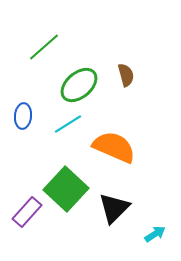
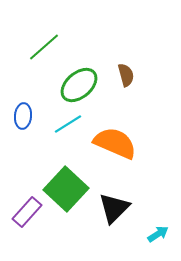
orange semicircle: moved 1 px right, 4 px up
cyan arrow: moved 3 px right
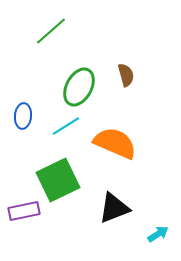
green line: moved 7 px right, 16 px up
green ellipse: moved 2 px down; rotated 21 degrees counterclockwise
cyan line: moved 2 px left, 2 px down
green square: moved 8 px left, 9 px up; rotated 21 degrees clockwise
black triangle: rotated 24 degrees clockwise
purple rectangle: moved 3 px left, 1 px up; rotated 36 degrees clockwise
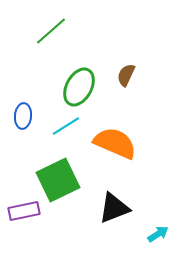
brown semicircle: rotated 140 degrees counterclockwise
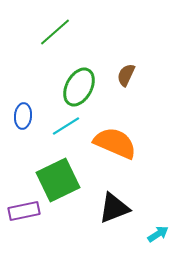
green line: moved 4 px right, 1 px down
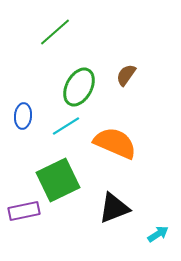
brown semicircle: rotated 10 degrees clockwise
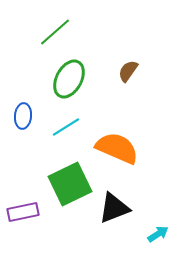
brown semicircle: moved 2 px right, 4 px up
green ellipse: moved 10 px left, 8 px up
cyan line: moved 1 px down
orange semicircle: moved 2 px right, 5 px down
green square: moved 12 px right, 4 px down
purple rectangle: moved 1 px left, 1 px down
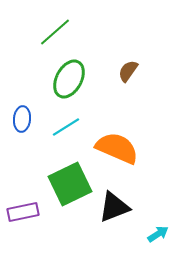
blue ellipse: moved 1 px left, 3 px down
black triangle: moved 1 px up
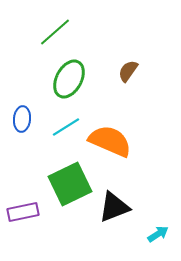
orange semicircle: moved 7 px left, 7 px up
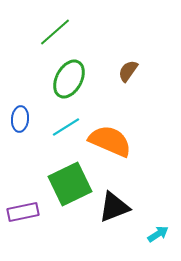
blue ellipse: moved 2 px left
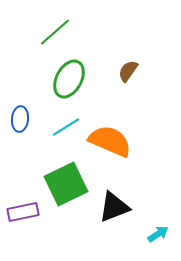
green square: moved 4 px left
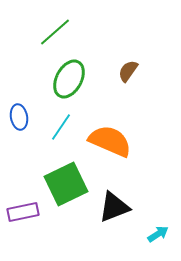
blue ellipse: moved 1 px left, 2 px up; rotated 15 degrees counterclockwise
cyan line: moved 5 px left; rotated 24 degrees counterclockwise
